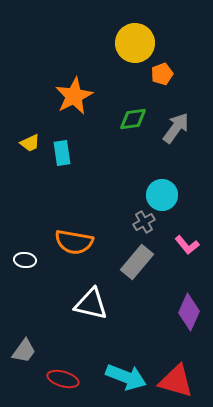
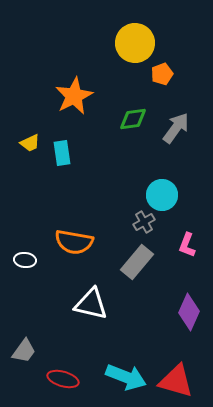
pink L-shape: rotated 60 degrees clockwise
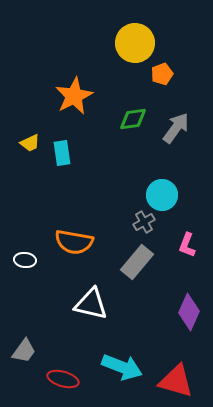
cyan arrow: moved 4 px left, 10 px up
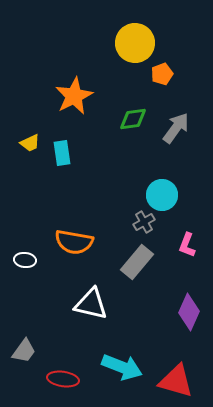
red ellipse: rotated 8 degrees counterclockwise
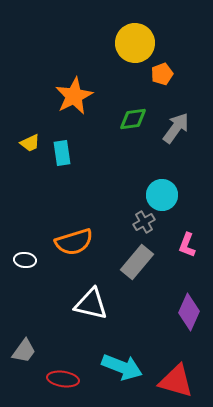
orange semicircle: rotated 27 degrees counterclockwise
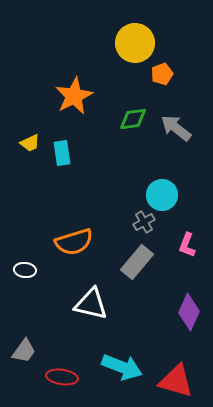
gray arrow: rotated 88 degrees counterclockwise
white ellipse: moved 10 px down
red ellipse: moved 1 px left, 2 px up
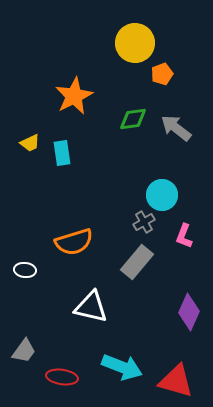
pink L-shape: moved 3 px left, 9 px up
white triangle: moved 3 px down
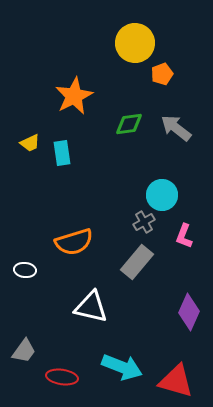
green diamond: moved 4 px left, 5 px down
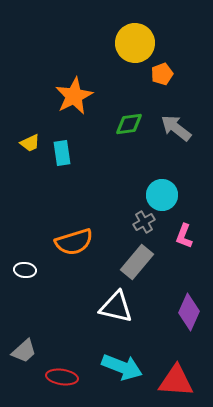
white triangle: moved 25 px right
gray trapezoid: rotated 12 degrees clockwise
red triangle: rotated 12 degrees counterclockwise
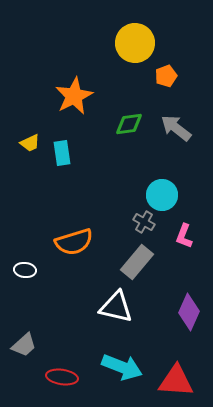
orange pentagon: moved 4 px right, 2 px down
gray cross: rotated 30 degrees counterclockwise
gray trapezoid: moved 6 px up
